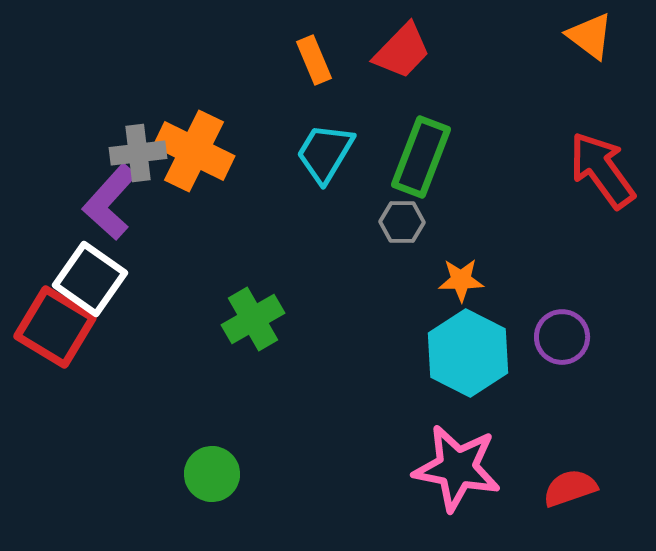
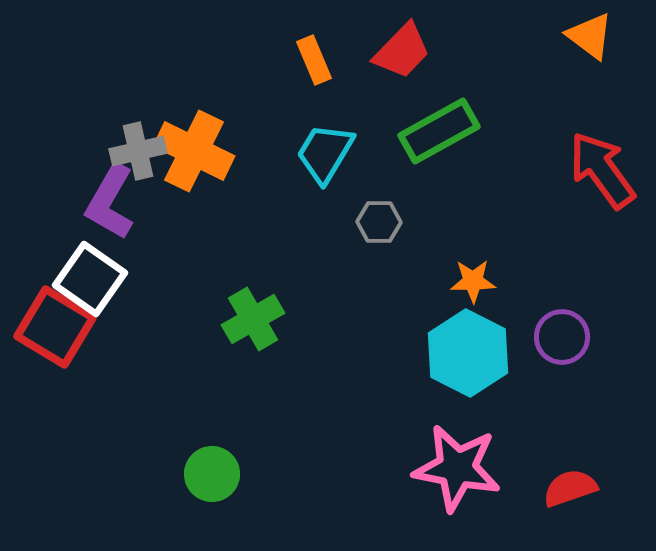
gray cross: moved 2 px up; rotated 6 degrees counterclockwise
green rectangle: moved 18 px right, 26 px up; rotated 40 degrees clockwise
purple L-shape: rotated 12 degrees counterclockwise
gray hexagon: moved 23 px left
orange star: moved 12 px right, 1 px down
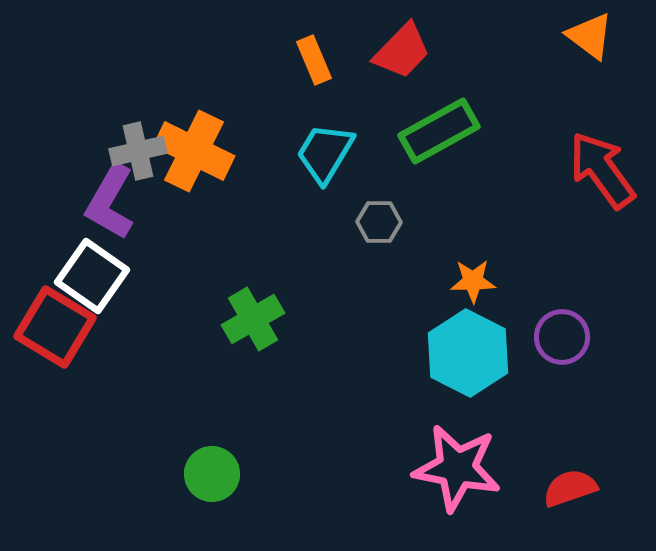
white square: moved 2 px right, 3 px up
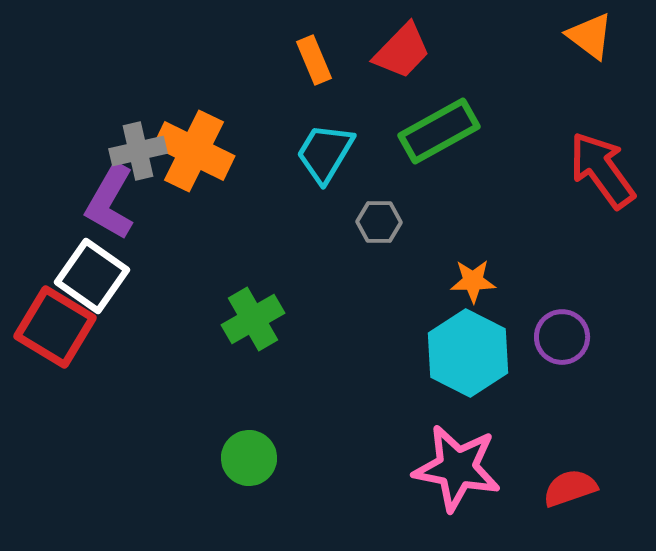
green circle: moved 37 px right, 16 px up
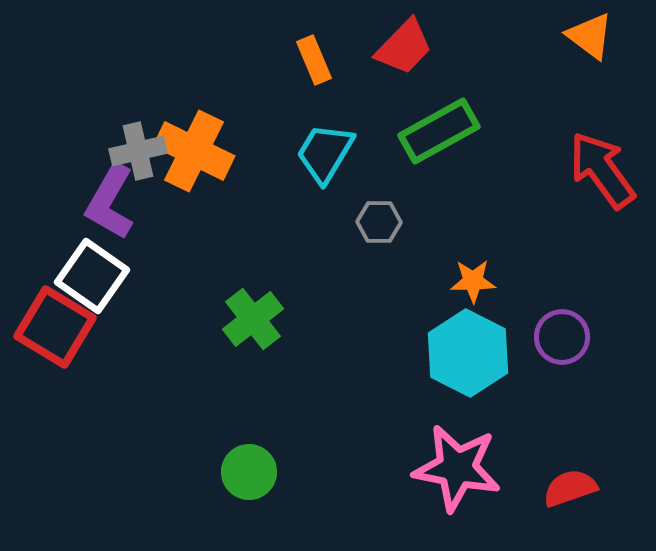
red trapezoid: moved 2 px right, 4 px up
green cross: rotated 8 degrees counterclockwise
green circle: moved 14 px down
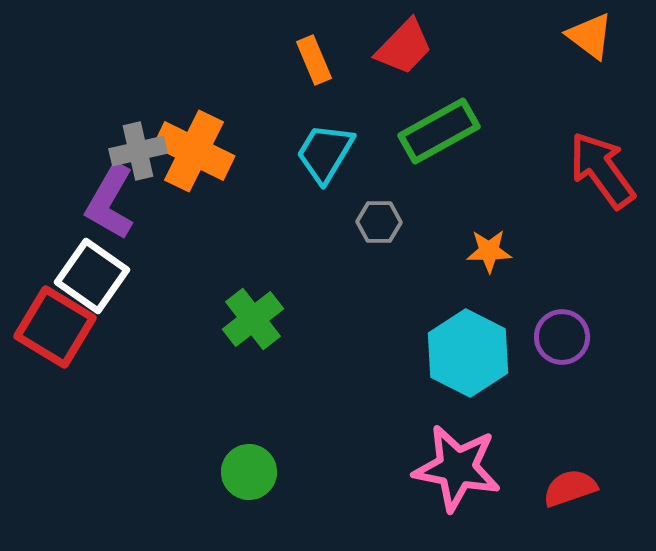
orange star: moved 16 px right, 30 px up
